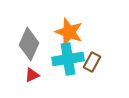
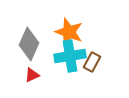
cyan cross: moved 2 px right, 3 px up
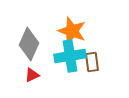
orange star: moved 3 px right, 1 px up
brown rectangle: rotated 36 degrees counterclockwise
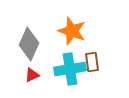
cyan cross: moved 13 px down
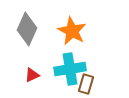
orange star: rotated 8 degrees clockwise
gray diamond: moved 2 px left, 15 px up
brown rectangle: moved 6 px left, 22 px down; rotated 24 degrees clockwise
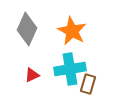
brown rectangle: moved 2 px right
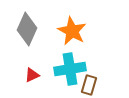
brown rectangle: moved 1 px right, 1 px down
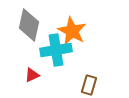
gray diamond: moved 2 px right, 4 px up; rotated 12 degrees counterclockwise
cyan cross: moved 14 px left, 19 px up
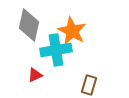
red triangle: moved 3 px right
